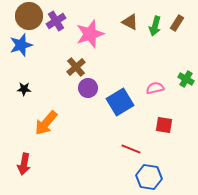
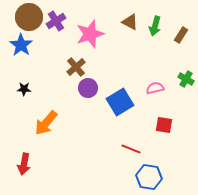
brown circle: moved 1 px down
brown rectangle: moved 4 px right, 12 px down
blue star: rotated 20 degrees counterclockwise
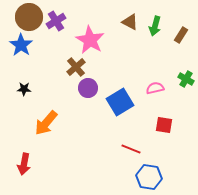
pink star: moved 6 px down; rotated 24 degrees counterclockwise
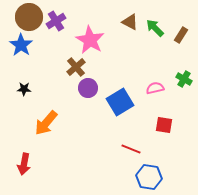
green arrow: moved 2 px down; rotated 120 degrees clockwise
green cross: moved 2 px left
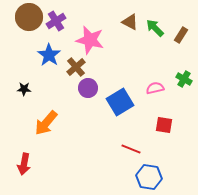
pink star: rotated 16 degrees counterclockwise
blue star: moved 28 px right, 10 px down
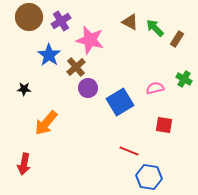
purple cross: moved 5 px right
brown rectangle: moved 4 px left, 4 px down
red line: moved 2 px left, 2 px down
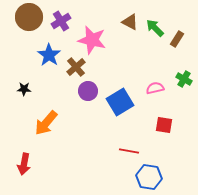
pink star: moved 2 px right
purple circle: moved 3 px down
red line: rotated 12 degrees counterclockwise
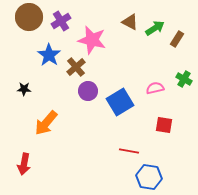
green arrow: rotated 102 degrees clockwise
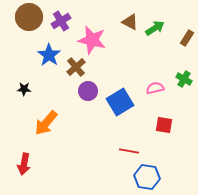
brown rectangle: moved 10 px right, 1 px up
blue hexagon: moved 2 px left
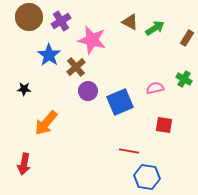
blue square: rotated 8 degrees clockwise
